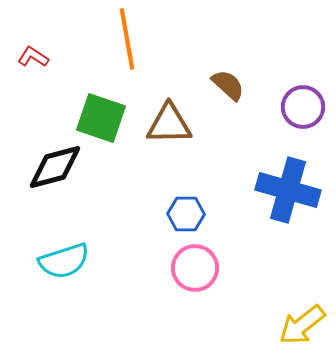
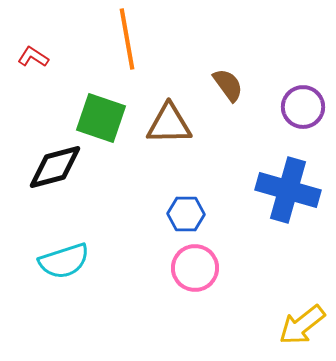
brown semicircle: rotated 12 degrees clockwise
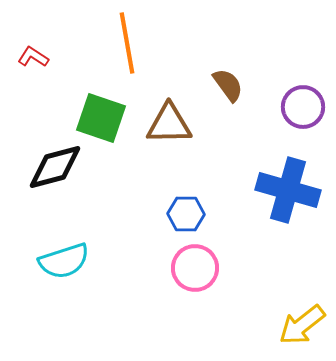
orange line: moved 4 px down
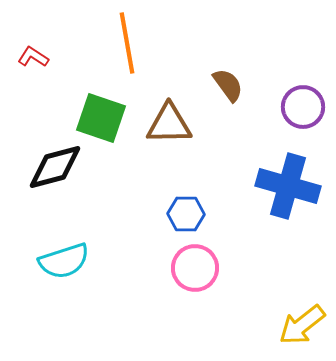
blue cross: moved 4 px up
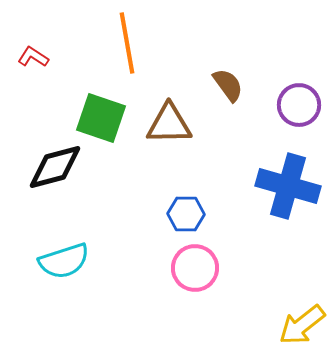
purple circle: moved 4 px left, 2 px up
